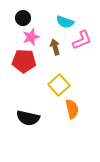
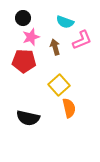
orange semicircle: moved 3 px left, 1 px up
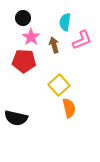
cyan semicircle: rotated 78 degrees clockwise
pink star: rotated 18 degrees counterclockwise
brown arrow: moved 1 px left, 2 px up
black semicircle: moved 12 px left
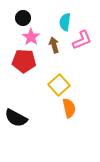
black semicircle: rotated 15 degrees clockwise
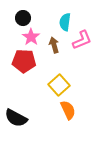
orange semicircle: moved 1 px left, 2 px down; rotated 12 degrees counterclockwise
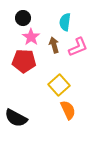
pink L-shape: moved 4 px left, 7 px down
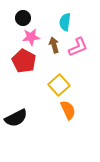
pink star: rotated 30 degrees clockwise
red pentagon: rotated 25 degrees clockwise
black semicircle: rotated 55 degrees counterclockwise
